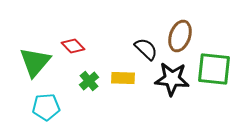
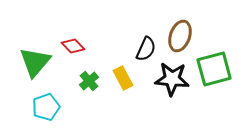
black semicircle: rotated 70 degrees clockwise
green square: rotated 21 degrees counterclockwise
yellow rectangle: rotated 60 degrees clockwise
cyan pentagon: rotated 16 degrees counterclockwise
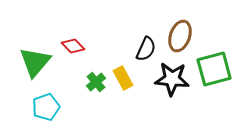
green cross: moved 7 px right, 1 px down
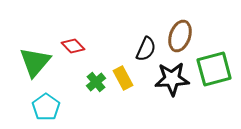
black star: rotated 8 degrees counterclockwise
cyan pentagon: rotated 16 degrees counterclockwise
